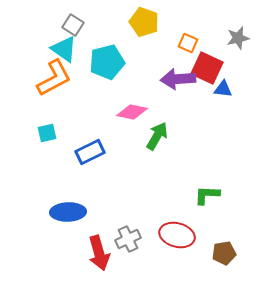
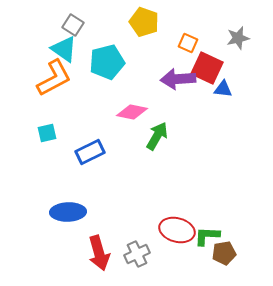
green L-shape: moved 41 px down
red ellipse: moved 5 px up
gray cross: moved 9 px right, 15 px down
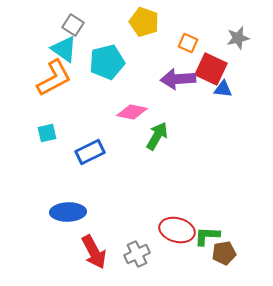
red square: moved 4 px right, 1 px down
red arrow: moved 5 px left, 1 px up; rotated 12 degrees counterclockwise
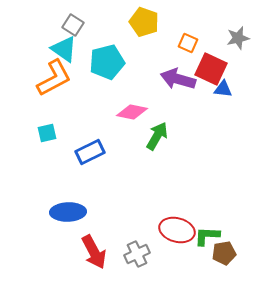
purple arrow: rotated 20 degrees clockwise
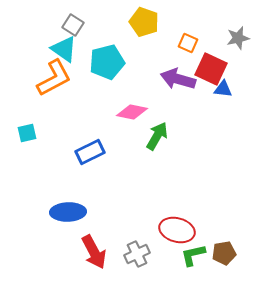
cyan square: moved 20 px left
green L-shape: moved 14 px left, 19 px down; rotated 16 degrees counterclockwise
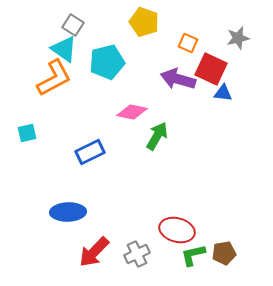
blue triangle: moved 4 px down
red arrow: rotated 72 degrees clockwise
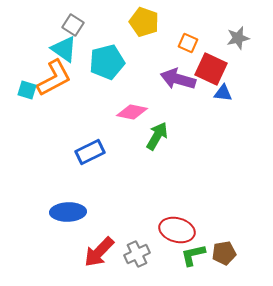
cyan square: moved 43 px up; rotated 30 degrees clockwise
red arrow: moved 5 px right
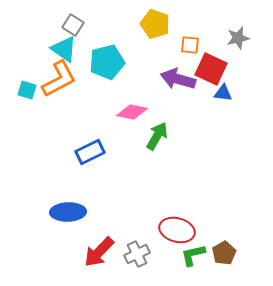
yellow pentagon: moved 11 px right, 2 px down
orange square: moved 2 px right, 2 px down; rotated 18 degrees counterclockwise
orange L-shape: moved 5 px right, 1 px down
brown pentagon: rotated 20 degrees counterclockwise
